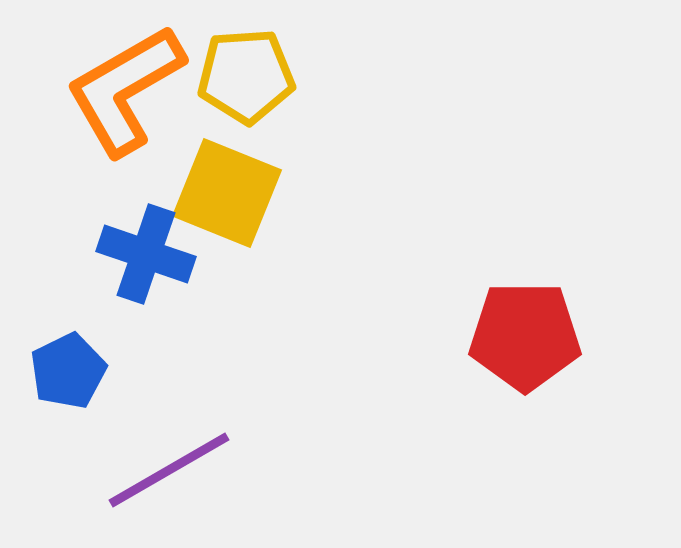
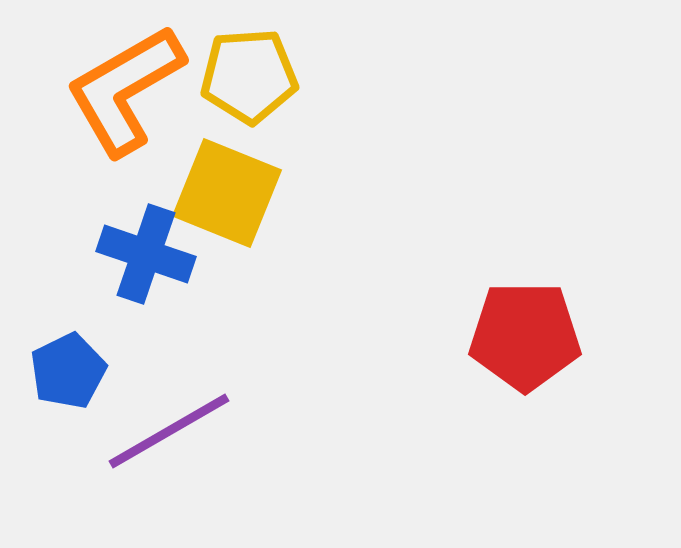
yellow pentagon: moved 3 px right
purple line: moved 39 px up
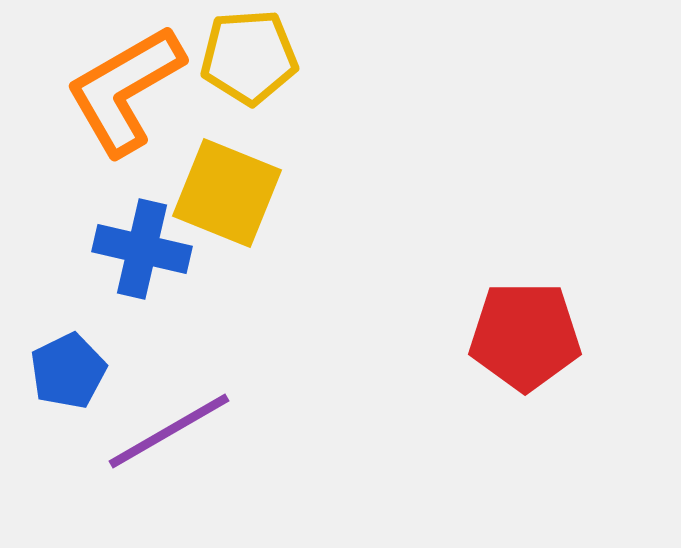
yellow pentagon: moved 19 px up
blue cross: moved 4 px left, 5 px up; rotated 6 degrees counterclockwise
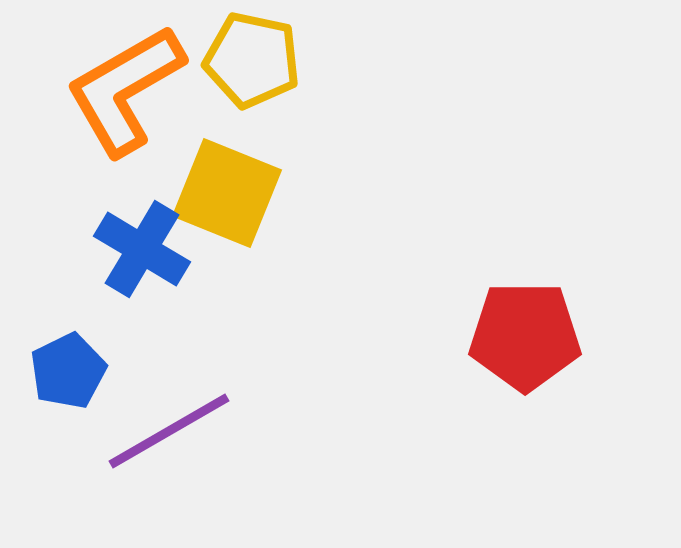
yellow pentagon: moved 3 px right, 3 px down; rotated 16 degrees clockwise
blue cross: rotated 18 degrees clockwise
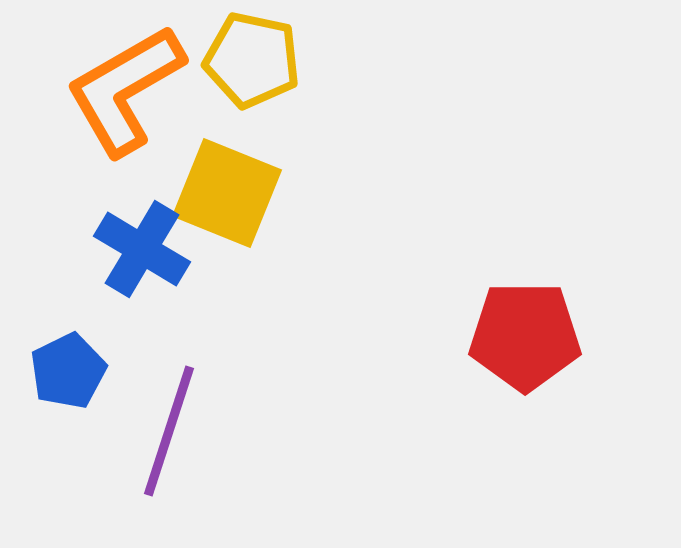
purple line: rotated 42 degrees counterclockwise
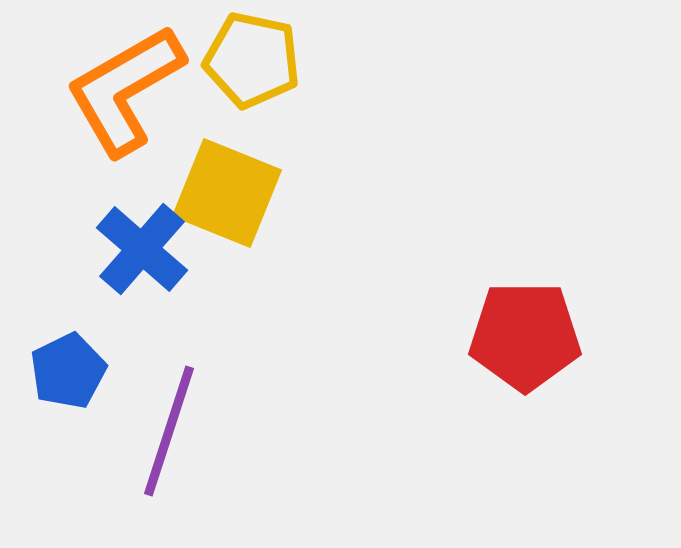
blue cross: rotated 10 degrees clockwise
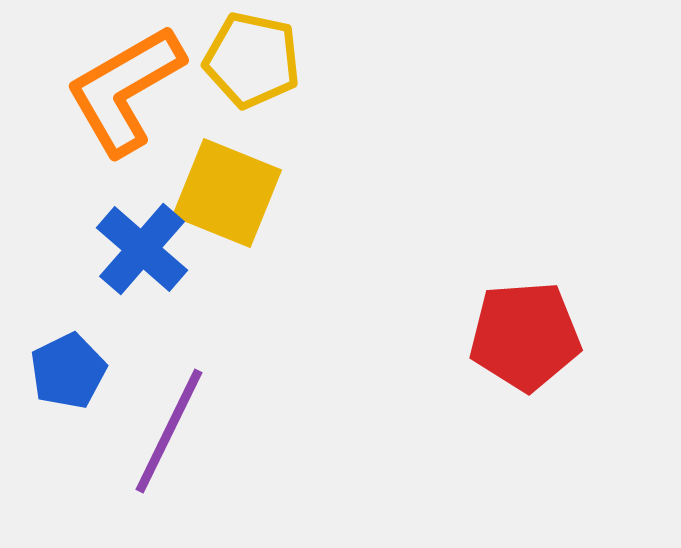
red pentagon: rotated 4 degrees counterclockwise
purple line: rotated 8 degrees clockwise
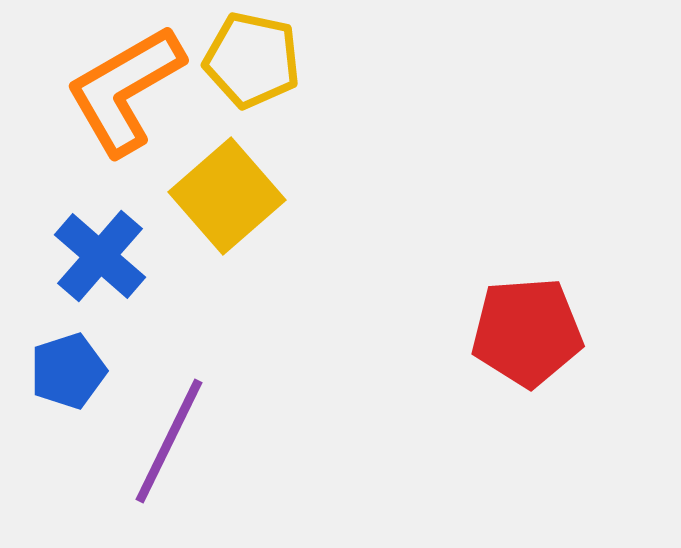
yellow square: moved 3 px down; rotated 27 degrees clockwise
blue cross: moved 42 px left, 7 px down
red pentagon: moved 2 px right, 4 px up
blue pentagon: rotated 8 degrees clockwise
purple line: moved 10 px down
